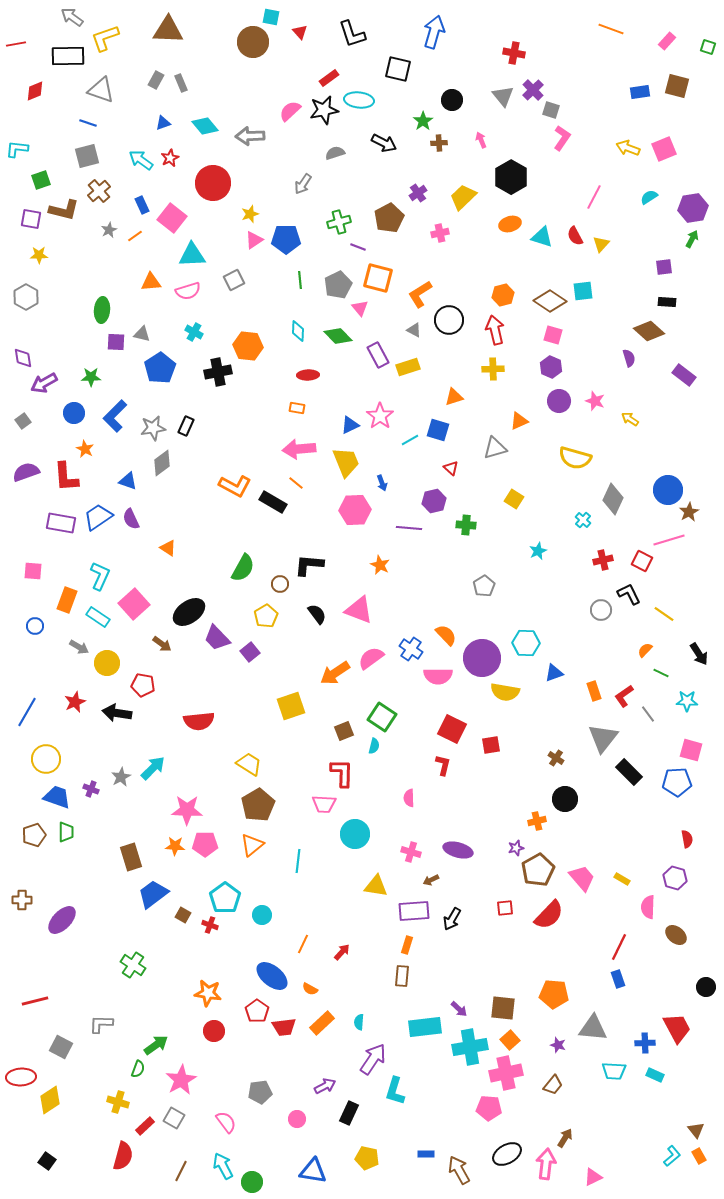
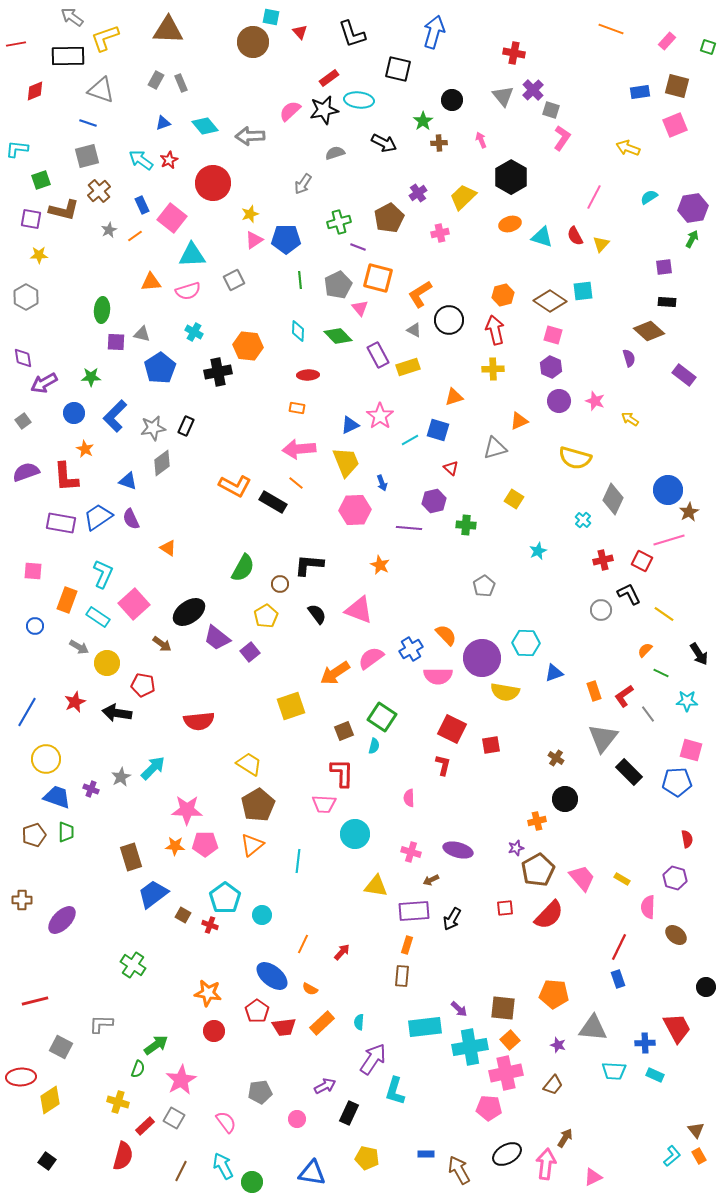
pink square at (664, 149): moved 11 px right, 24 px up
red star at (170, 158): moved 1 px left, 2 px down
cyan L-shape at (100, 576): moved 3 px right, 2 px up
purple trapezoid at (217, 638): rotated 8 degrees counterclockwise
blue cross at (411, 649): rotated 25 degrees clockwise
blue triangle at (313, 1171): moved 1 px left, 2 px down
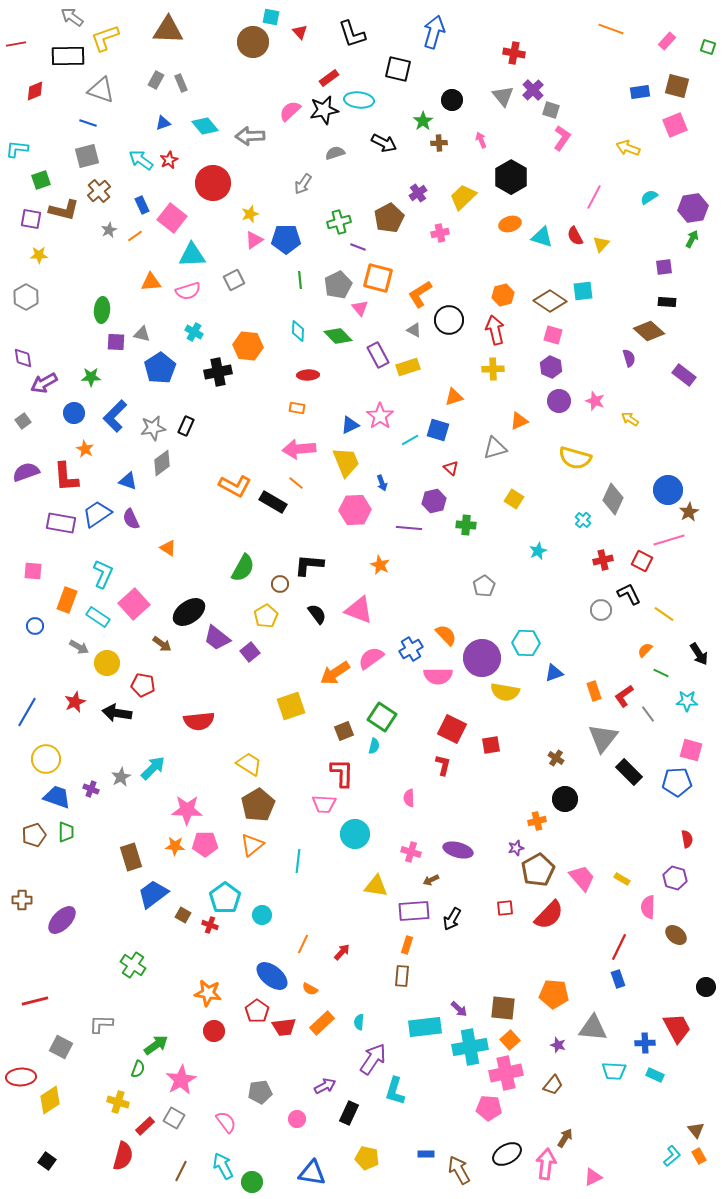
blue trapezoid at (98, 517): moved 1 px left, 3 px up
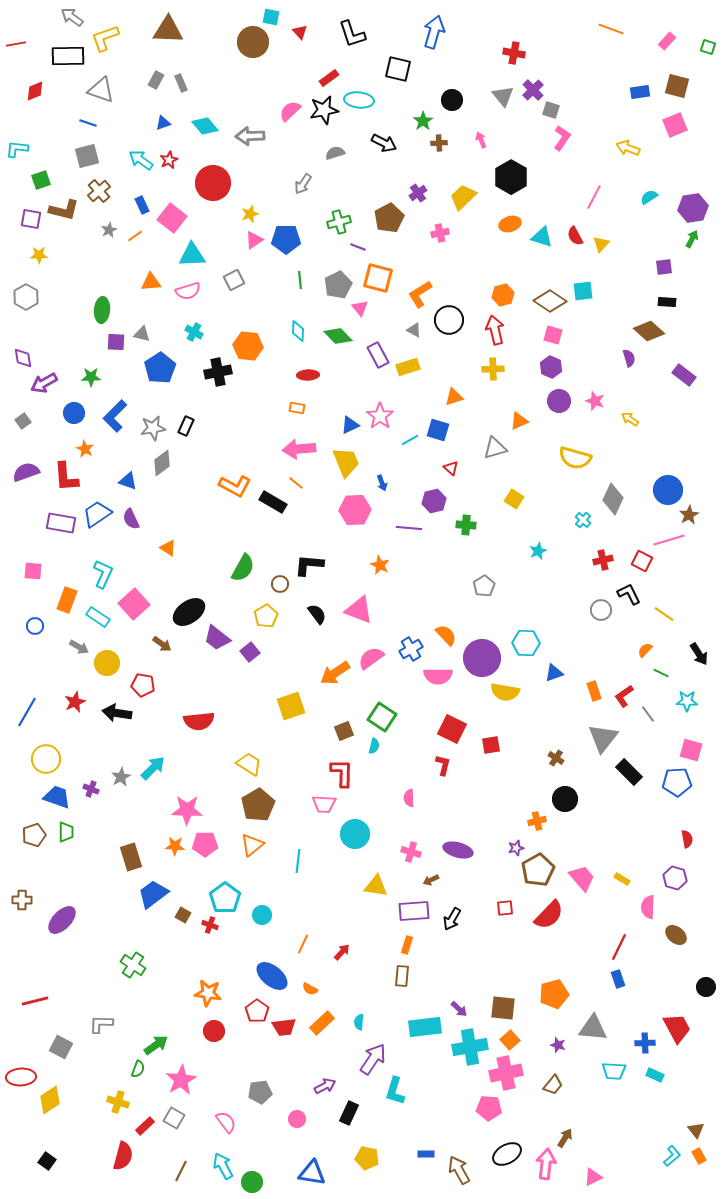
brown star at (689, 512): moved 3 px down
orange pentagon at (554, 994): rotated 20 degrees counterclockwise
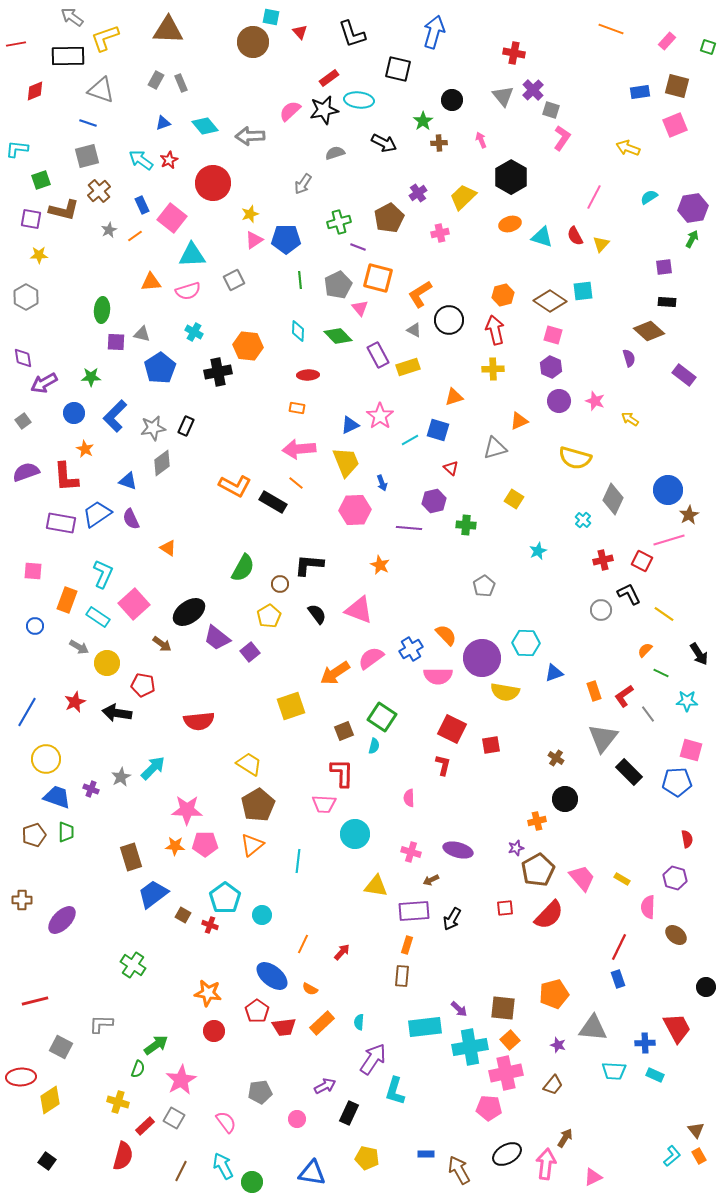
yellow pentagon at (266, 616): moved 3 px right
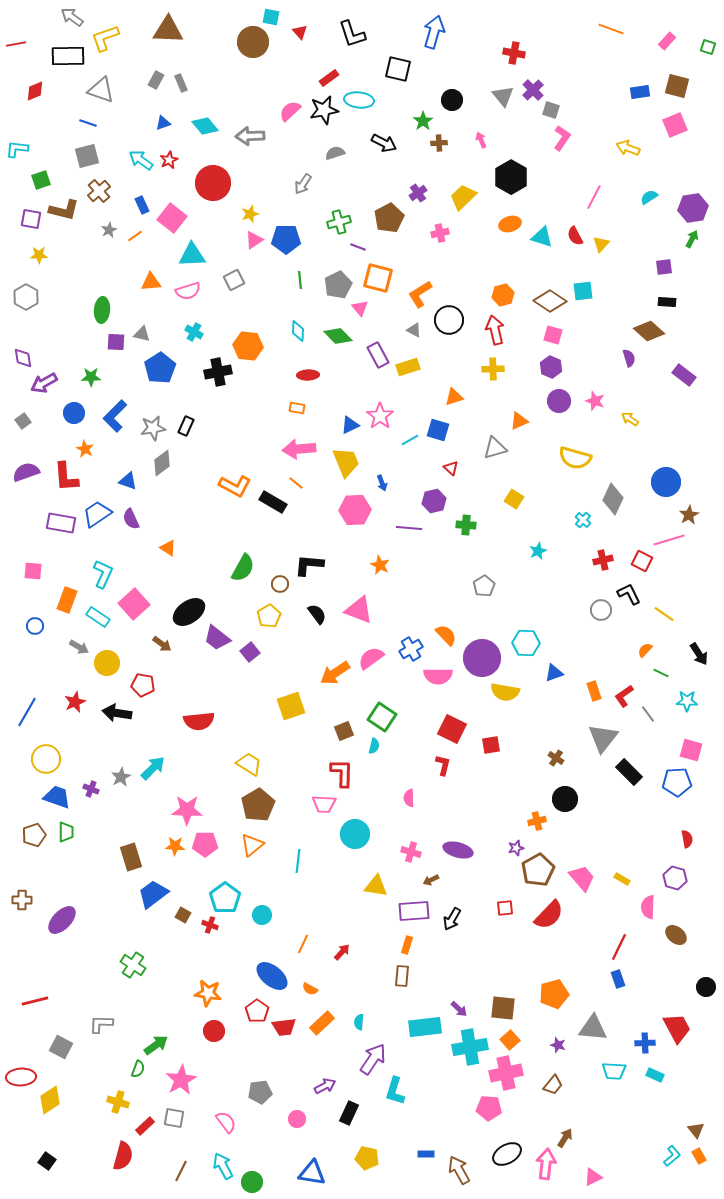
blue circle at (668, 490): moved 2 px left, 8 px up
gray square at (174, 1118): rotated 20 degrees counterclockwise
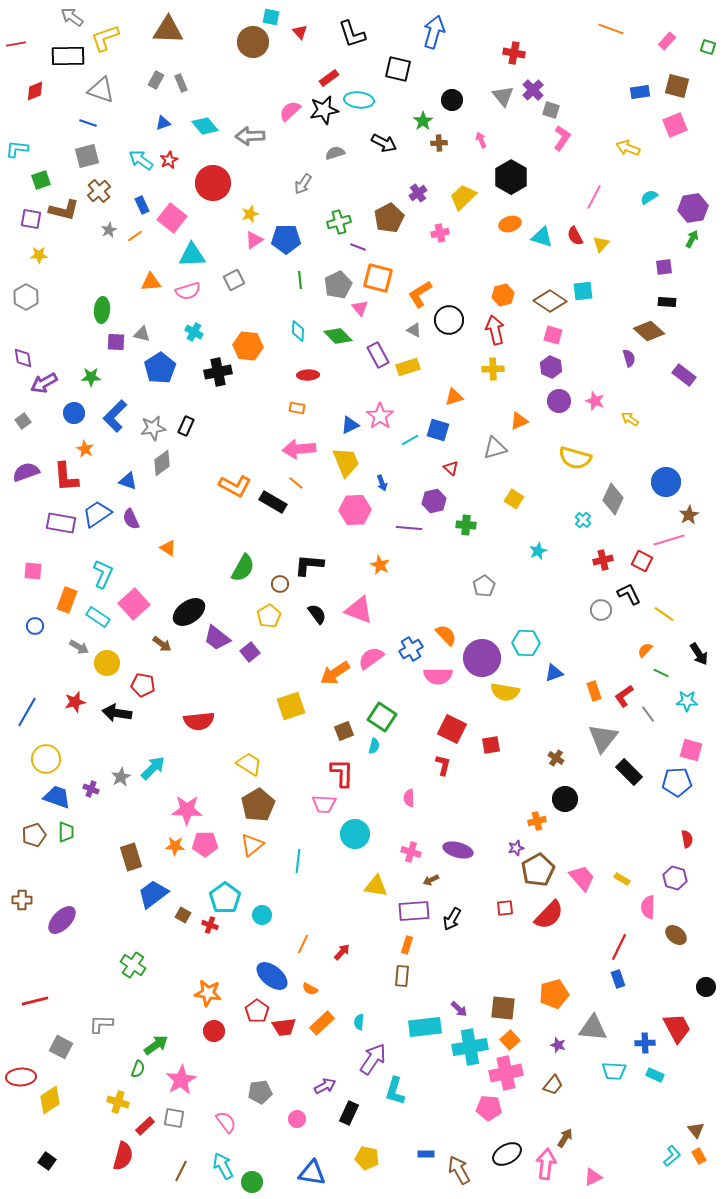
red star at (75, 702): rotated 10 degrees clockwise
